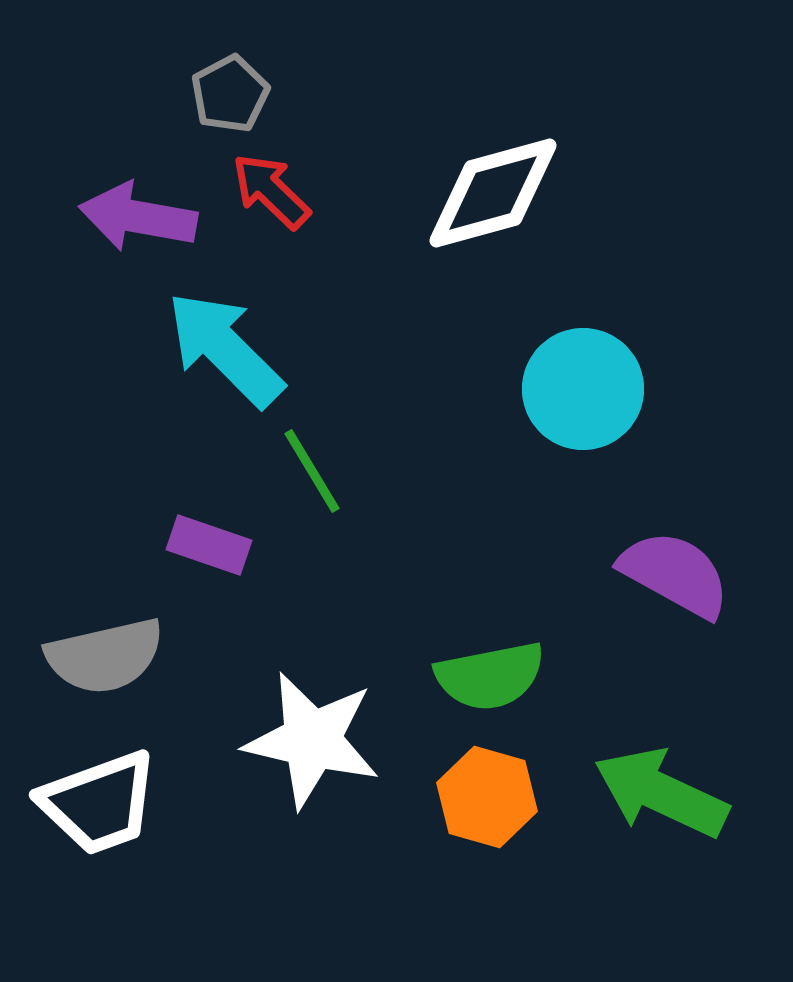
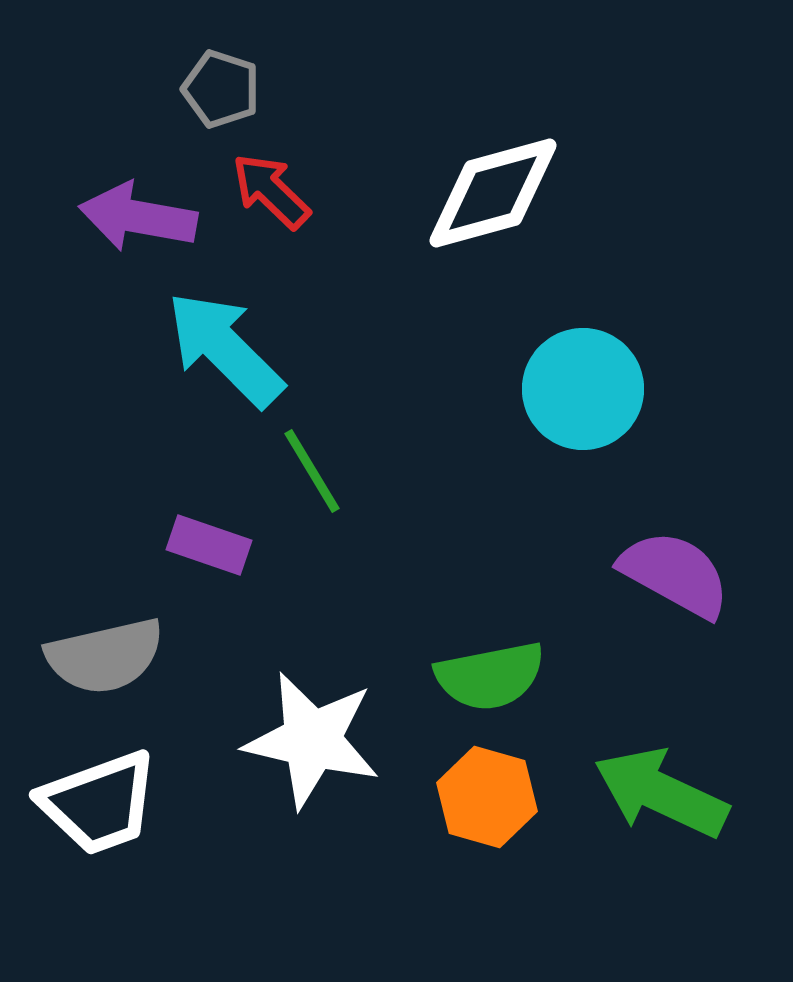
gray pentagon: moved 9 px left, 5 px up; rotated 26 degrees counterclockwise
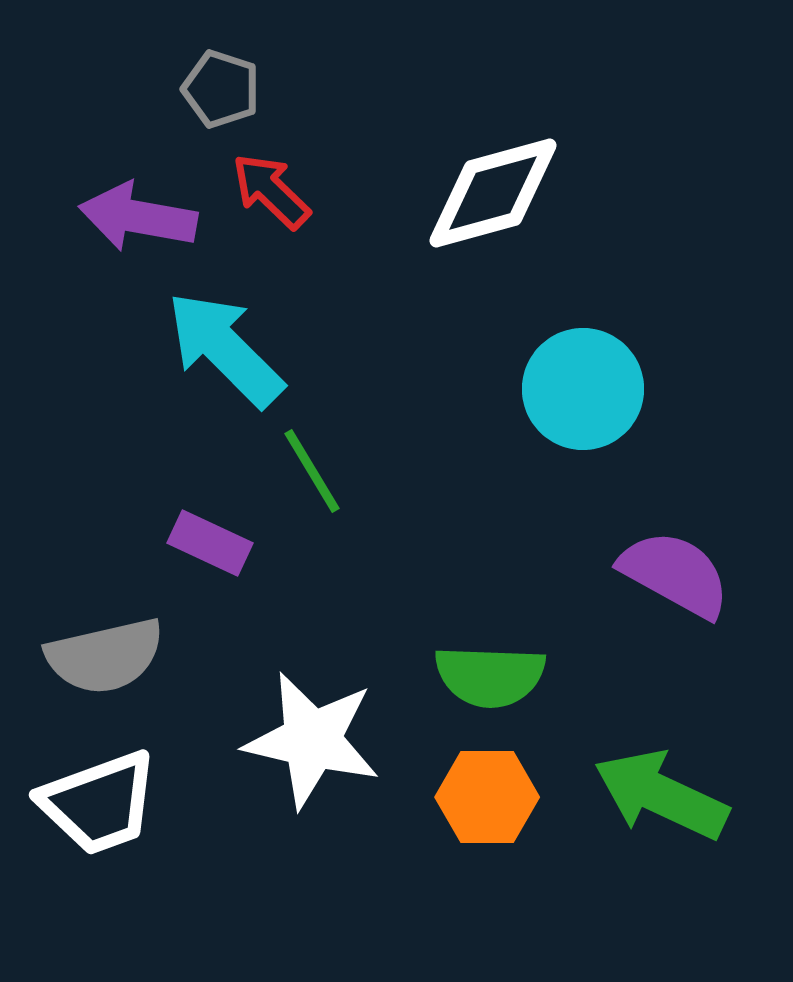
purple rectangle: moved 1 px right, 2 px up; rotated 6 degrees clockwise
green semicircle: rotated 13 degrees clockwise
green arrow: moved 2 px down
orange hexagon: rotated 16 degrees counterclockwise
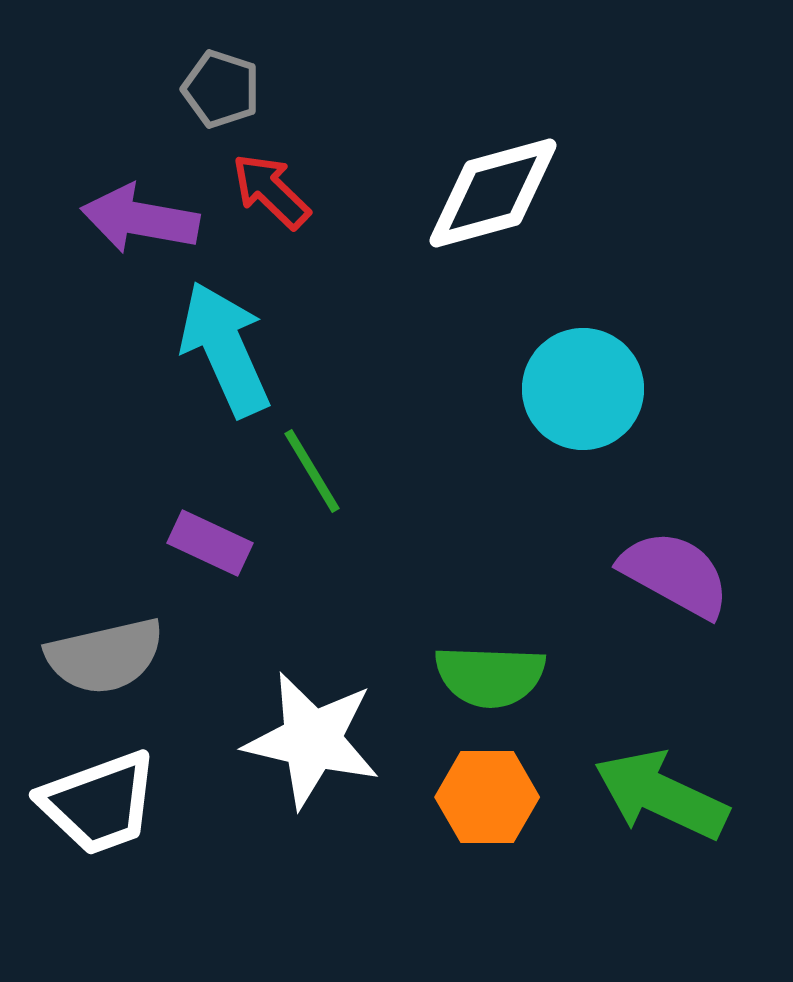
purple arrow: moved 2 px right, 2 px down
cyan arrow: rotated 21 degrees clockwise
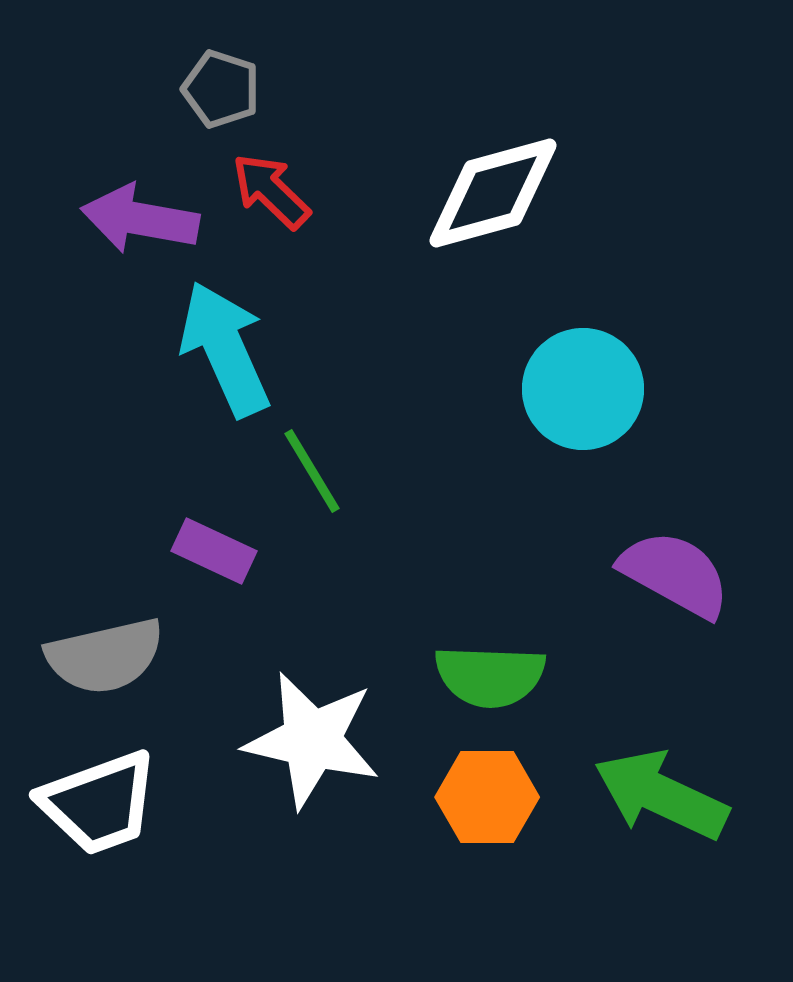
purple rectangle: moved 4 px right, 8 px down
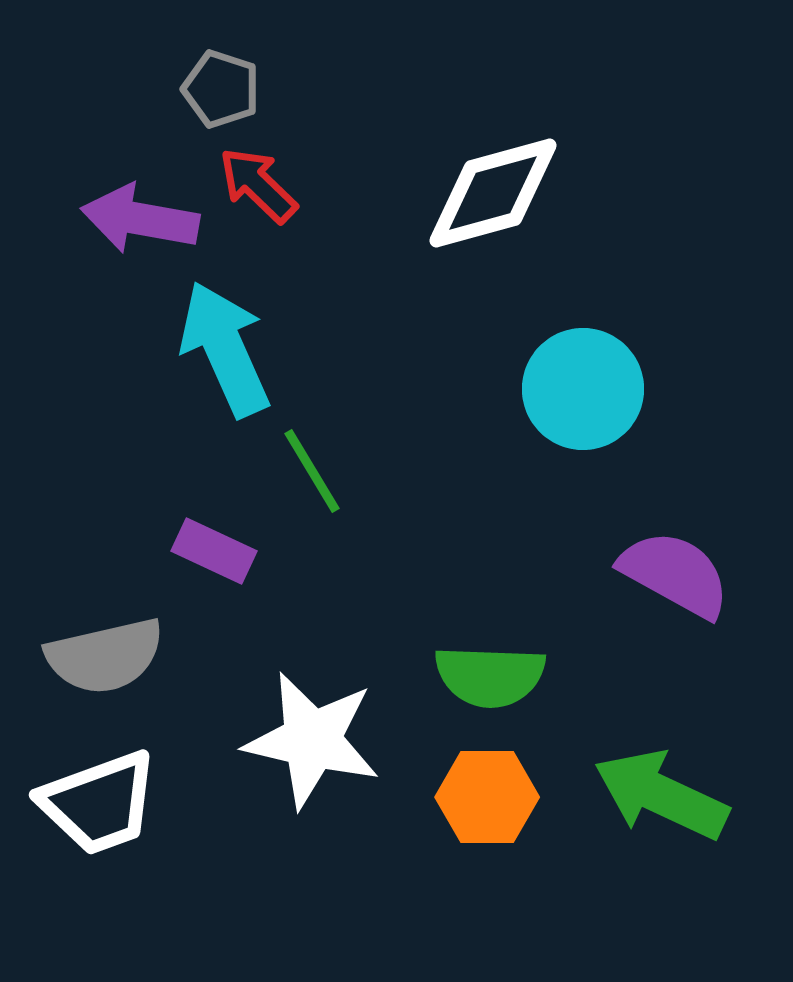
red arrow: moved 13 px left, 6 px up
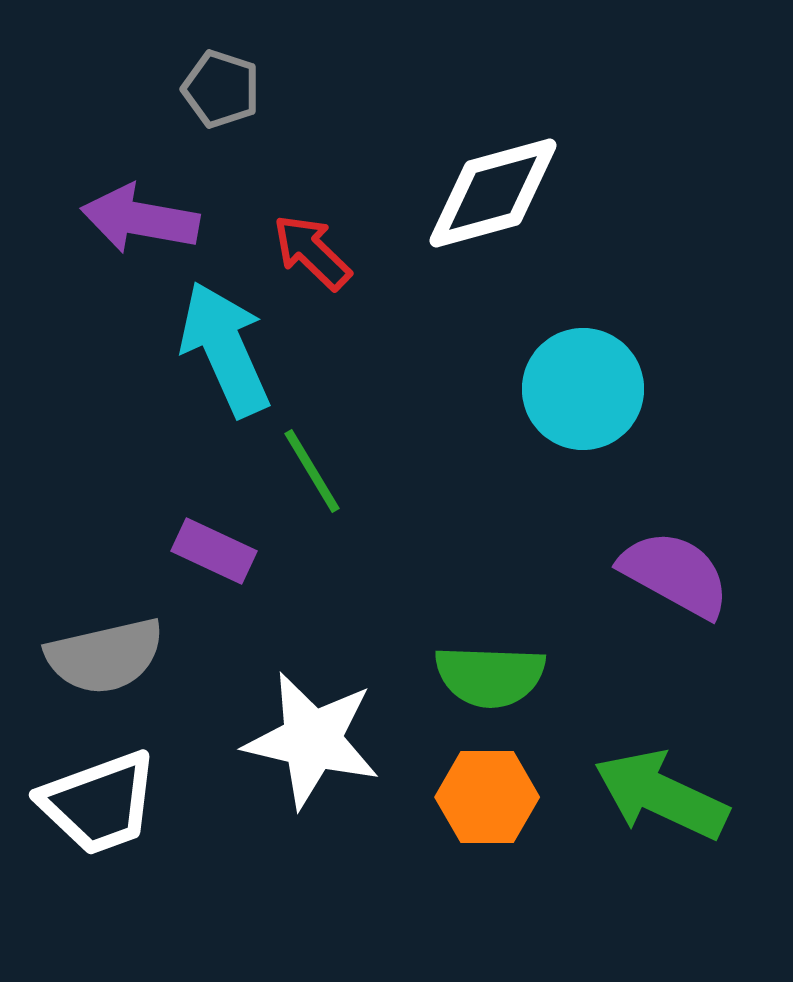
red arrow: moved 54 px right, 67 px down
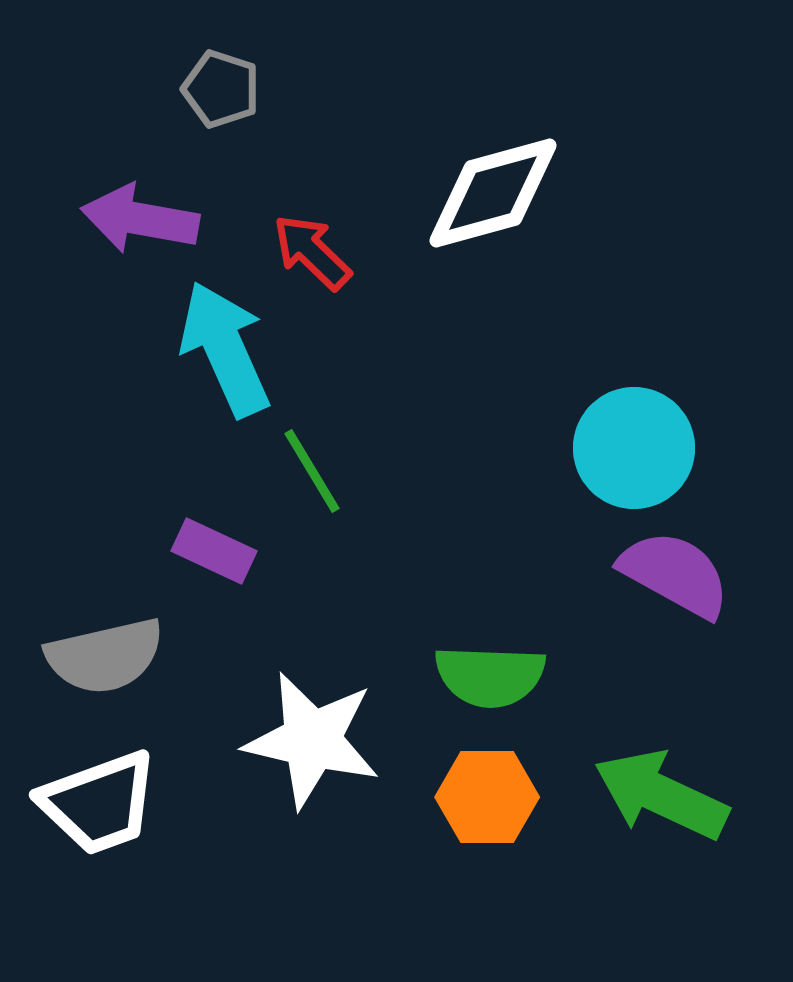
cyan circle: moved 51 px right, 59 px down
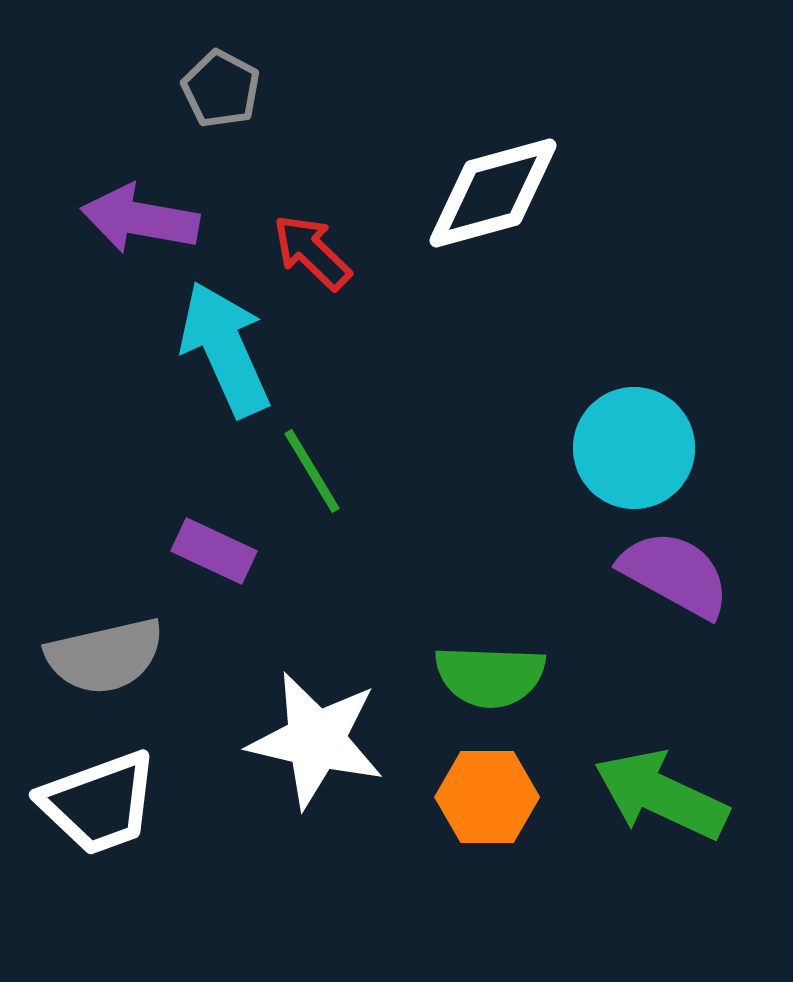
gray pentagon: rotated 10 degrees clockwise
white star: moved 4 px right
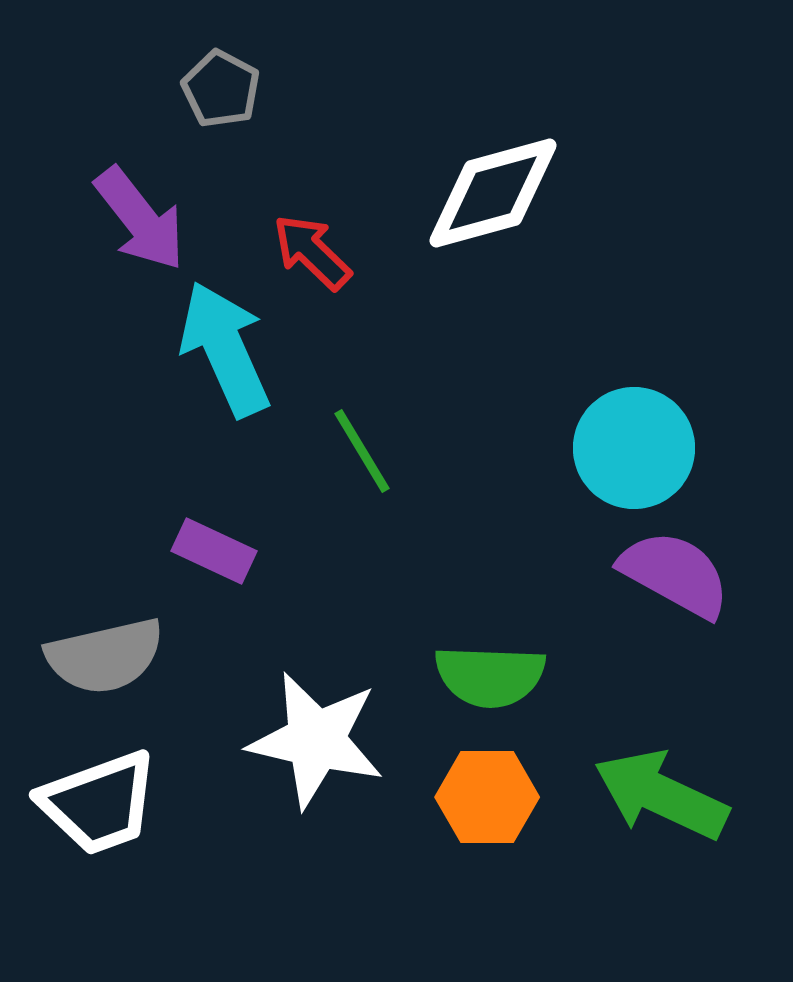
purple arrow: rotated 138 degrees counterclockwise
green line: moved 50 px right, 20 px up
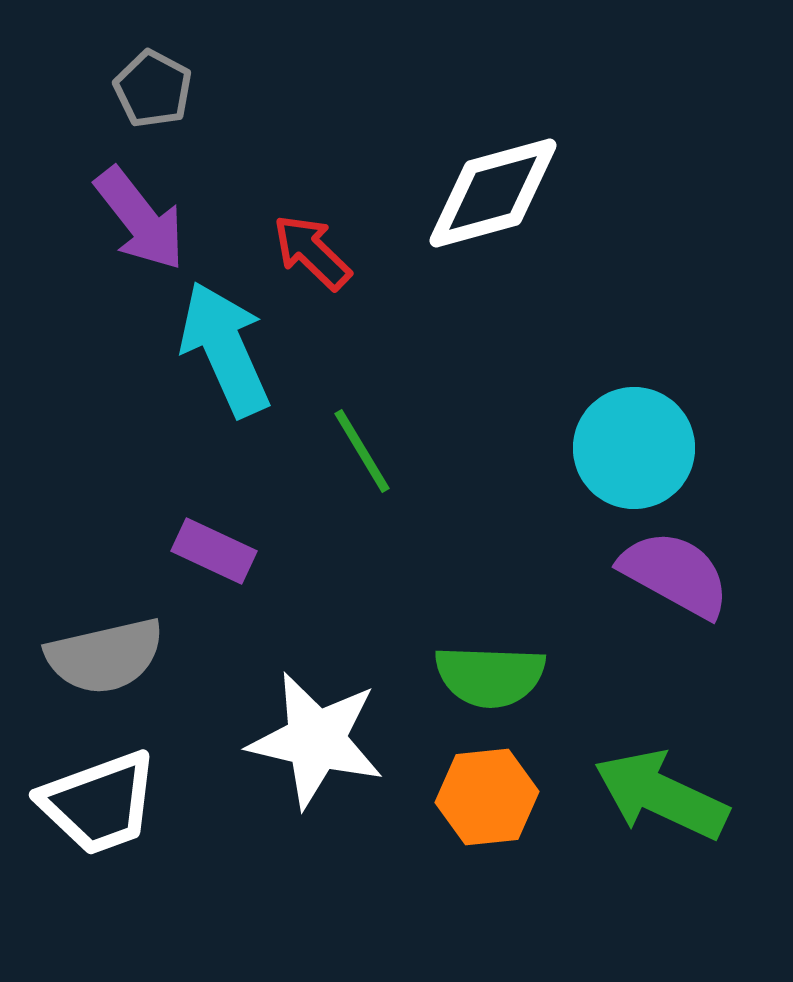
gray pentagon: moved 68 px left
orange hexagon: rotated 6 degrees counterclockwise
